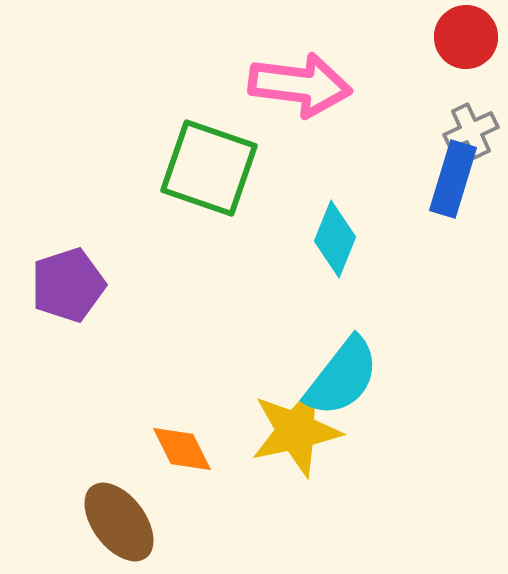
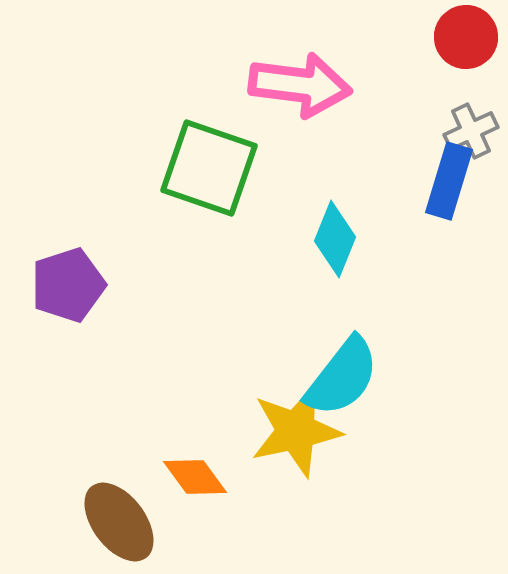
blue rectangle: moved 4 px left, 2 px down
orange diamond: moved 13 px right, 28 px down; rotated 10 degrees counterclockwise
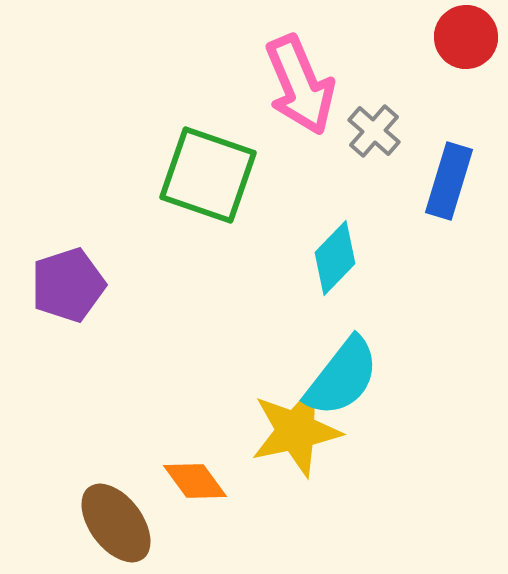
pink arrow: rotated 60 degrees clockwise
gray cross: moved 97 px left; rotated 24 degrees counterclockwise
green square: moved 1 px left, 7 px down
cyan diamond: moved 19 px down; rotated 22 degrees clockwise
orange diamond: moved 4 px down
brown ellipse: moved 3 px left, 1 px down
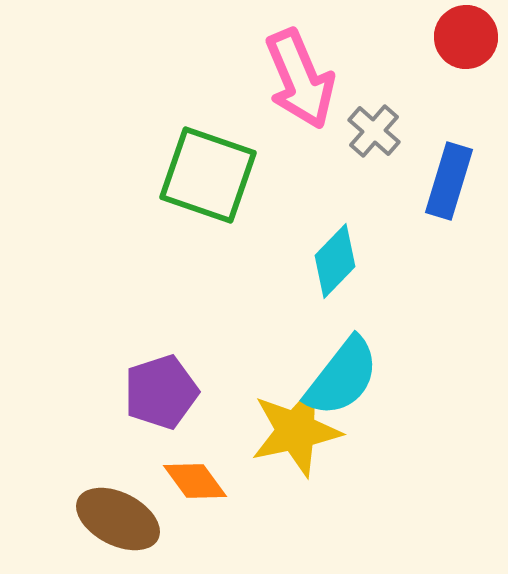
pink arrow: moved 6 px up
cyan diamond: moved 3 px down
purple pentagon: moved 93 px right, 107 px down
brown ellipse: moved 2 px right, 4 px up; rotated 26 degrees counterclockwise
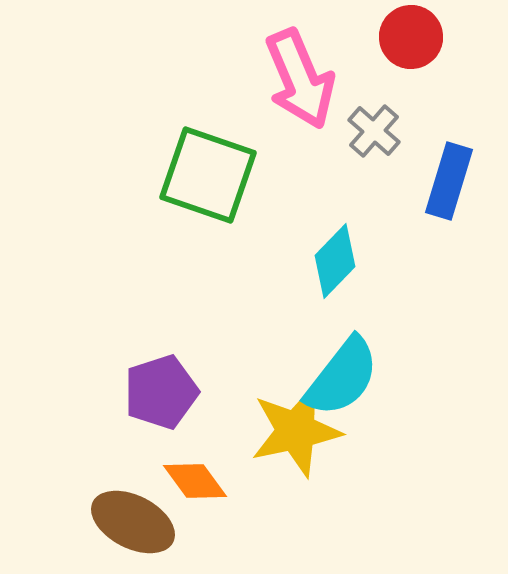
red circle: moved 55 px left
brown ellipse: moved 15 px right, 3 px down
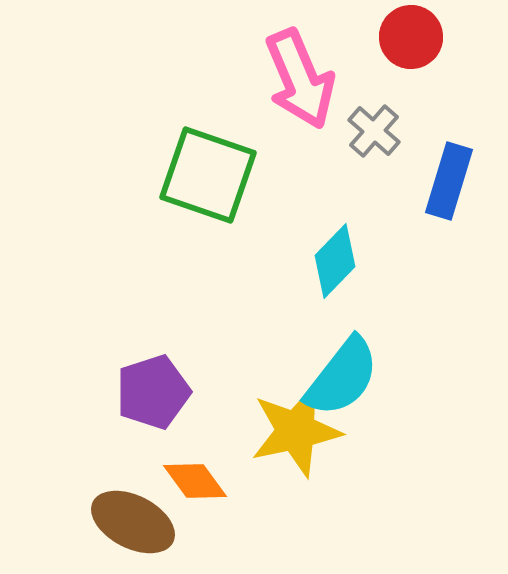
purple pentagon: moved 8 px left
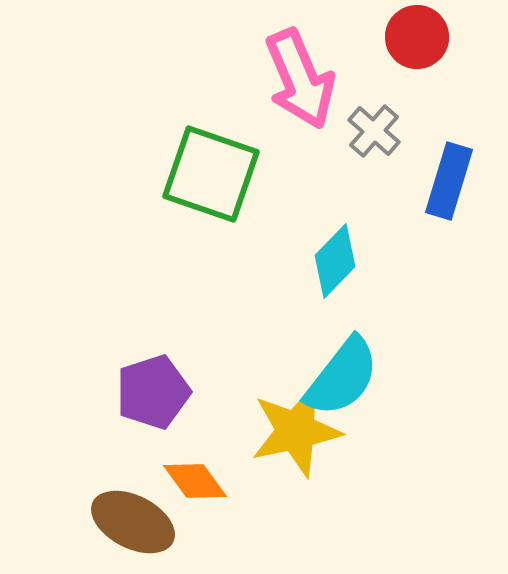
red circle: moved 6 px right
green square: moved 3 px right, 1 px up
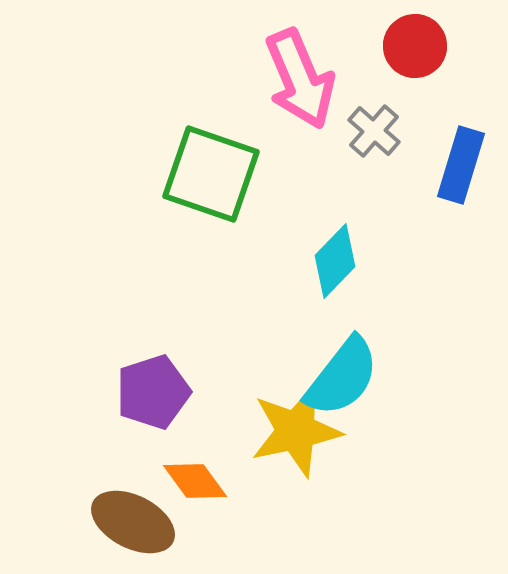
red circle: moved 2 px left, 9 px down
blue rectangle: moved 12 px right, 16 px up
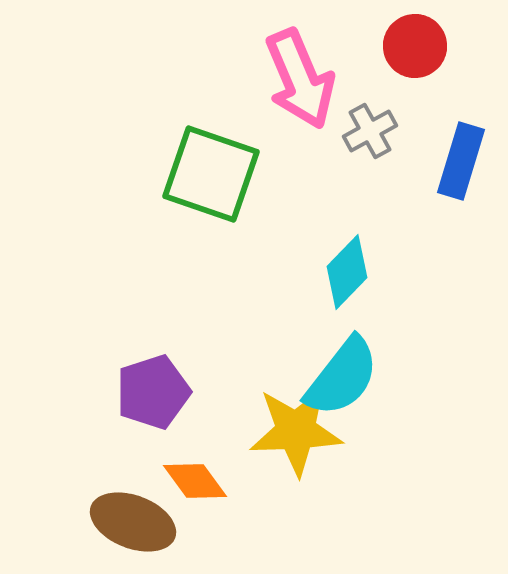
gray cross: moved 4 px left; rotated 20 degrees clockwise
blue rectangle: moved 4 px up
cyan diamond: moved 12 px right, 11 px down
yellow star: rotated 10 degrees clockwise
brown ellipse: rotated 6 degrees counterclockwise
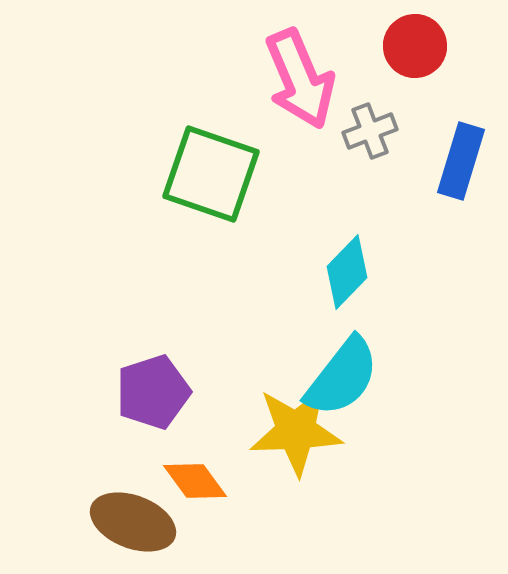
gray cross: rotated 8 degrees clockwise
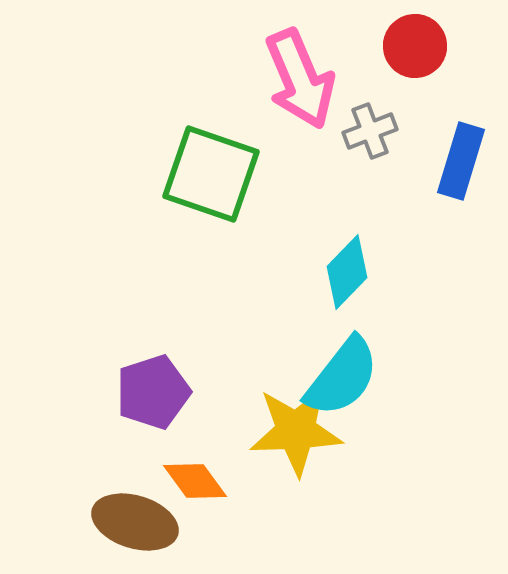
brown ellipse: moved 2 px right; rotated 4 degrees counterclockwise
